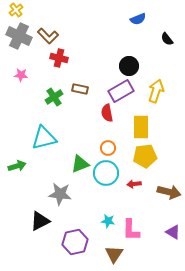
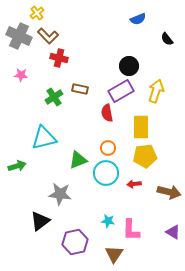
yellow cross: moved 21 px right, 3 px down
green triangle: moved 2 px left, 4 px up
black triangle: rotated 10 degrees counterclockwise
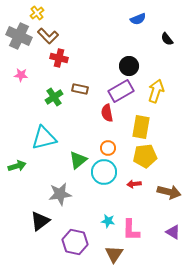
yellow rectangle: rotated 10 degrees clockwise
green triangle: rotated 18 degrees counterclockwise
cyan circle: moved 2 px left, 1 px up
gray star: rotated 15 degrees counterclockwise
purple hexagon: rotated 25 degrees clockwise
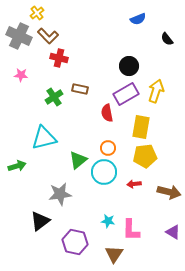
purple rectangle: moved 5 px right, 3 px down
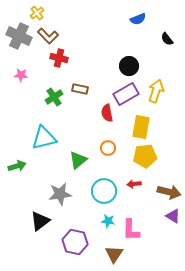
cyan circle: moved 19 px down
purple triangle: moved 16 px up
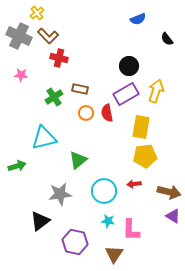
orange circle: moved 22 px left, 35 px up
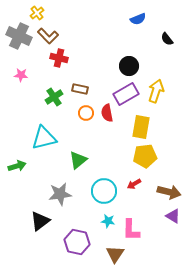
red arrow: rotated 24 degrees counterclockwise
purple hexagon: moved 2 px right
brown triangle: moved 1 px right
